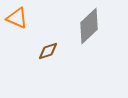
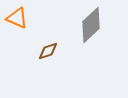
gray diamond: moved 2 px right, 1 px up
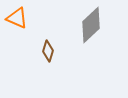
brown diamond: rotated 55 degrees counterclockwise
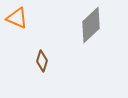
brown diamond: moved 6 px left, 10 px down
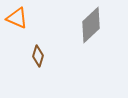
brown diamond: moved 4 px left, 5 px up
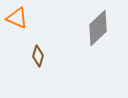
gray diamond: moved 7 px right, 3 px down
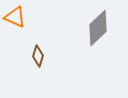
orange triangle: moved 2 px left, 1 px up
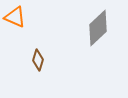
brown diamond: moved 4 px down
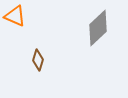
orange triangle: moved 1 px up
